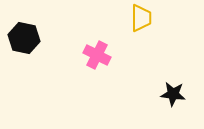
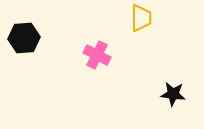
black hexagon: rotated 16 degrees counterclockwise
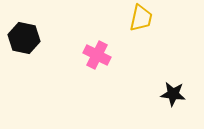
yellow trapezoid: rotated 12 degrees clockwise
black hexagon: rotated 16 degrees clockwise
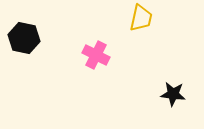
pink cross: moved 1 px left
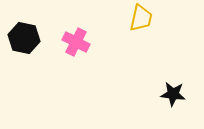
pink cross: moved 20 px left, 13 px up
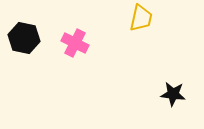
pink cross: moved 1 px left, 1 px down
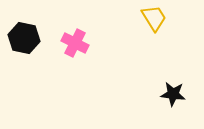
yellow trapezoid: moved 13 px right; rotated 44 degrees counterclockwise
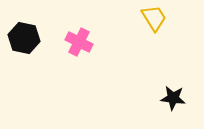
pink cross: moved 4 px right, 1 px up
black star: moved 4 px down
